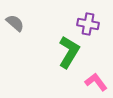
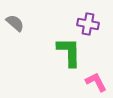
green L-shape: rotated 32 degrees counterclockwise
pink L-shape: rotated 10 degrees clockwise
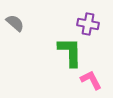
green L-shape: moved 1 px right
pink L-shape: moved 5 px left, 2 px up
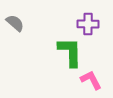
purple cross: rotated 10 degrees counterclockwise
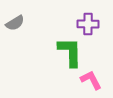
gray semicircle: rotated 108 degrees clockwise
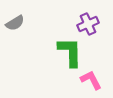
purple cross: rotated 25 degrees counterclockwise
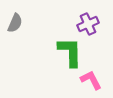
gray semicircle: rotated 36 degrees counterclockwise
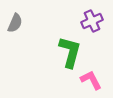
purple cross: moved 4 px right, 3 px up
green L-shape: rotated 16 degrees clockwise
